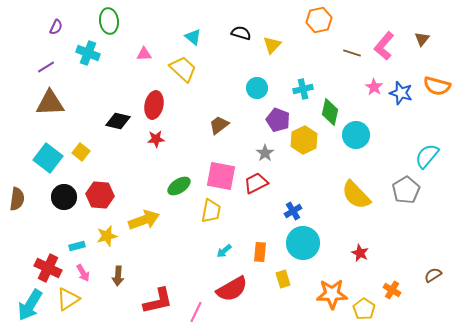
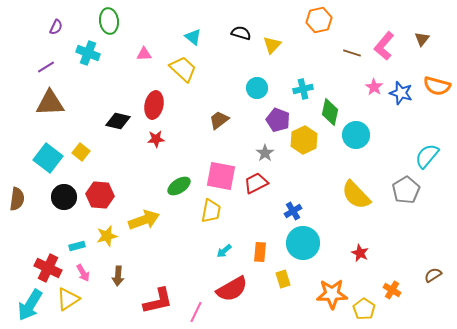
brown trapezoid at (219, 125): moved 5 px up
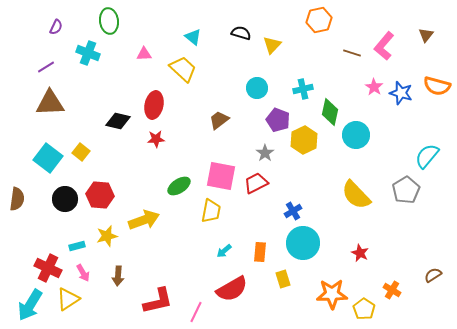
brown triangle at (422, 39): moved 4 px right, 4 px up
black circle at (64, 197): moved 1 px right, 2 px down
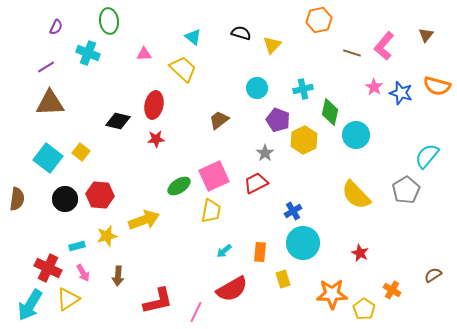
pink square at (221, 176): moved 7 px left; rotated 36 degrees counterclockwise
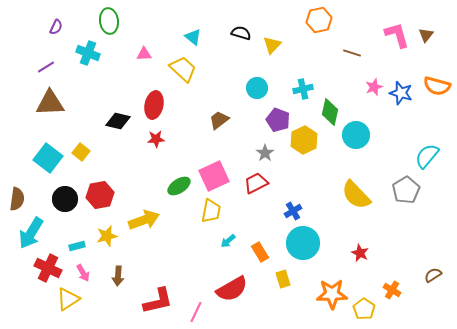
pink L-shape at (384, 46): moved 13 px right, 11 px up; rotated 124 degrees clockwise
pink star at (374, 87): rotated 18 degrees clockwise
red hexagon at (100, 195): rotated 16 degrees counterclockwise
cyan arrow at (224, 251): moved 4 px right, 10 px up
orange rectangle at (260, 252): rotated 36 degrees counterclockwise
cyan arrow at (30, 305): moved 1 px right, 72 px up
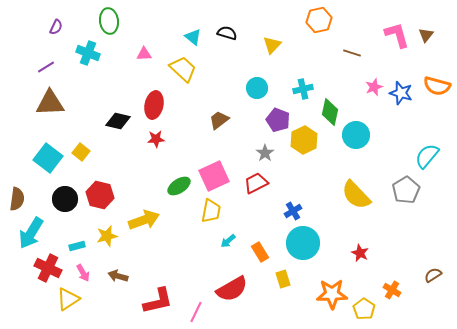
black semicircle at (241, 33): moved 14 px left
red hexagon at (100, 195): rotated 24 degrees clockwise
brown arrow at (118, 276): rotated 102 degrees clockwise
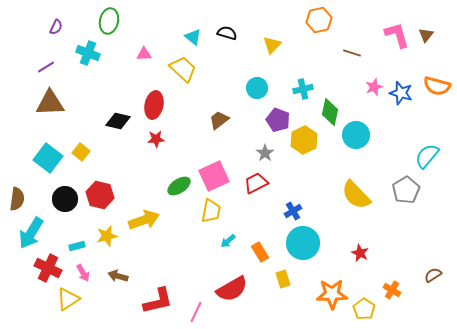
green ellipse at (109, 21): rotated 20 degrees clockwise
